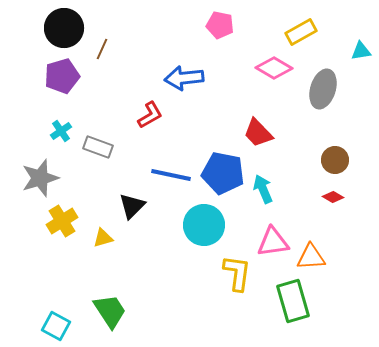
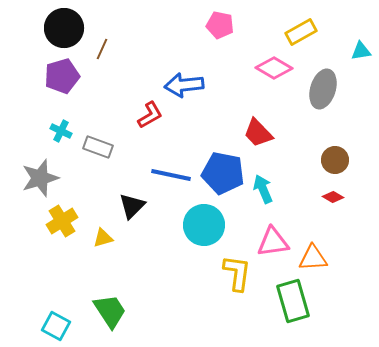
blue arrow: moved 7 px down
cyan cross: rotated 30 degrees counterclockwise
orange triangle: moved 2 px right, 1 px down
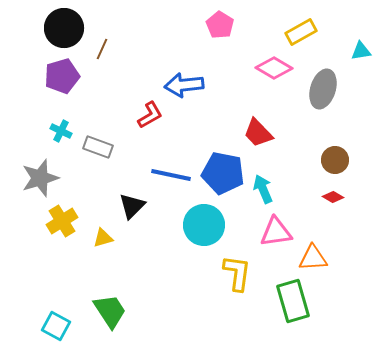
pink pentagon: rotated 20 degrees clockwise
pink triangle: moved 3 px right, 10 px up
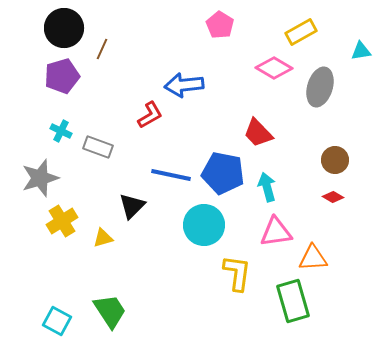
gray ellipse: moved 3 px left, 2 px up
cyan arrow: moved 4 px right, 2 px up; rotated 8 degrees clockwise
cyan square: moved 1 px right, 5 px up
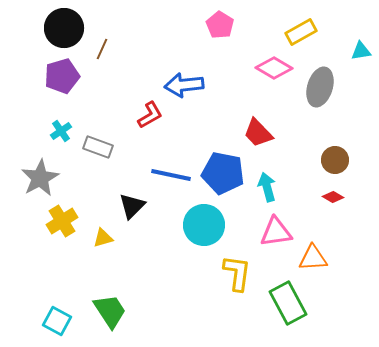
cyan cross: rotated 30 degrees clockwise
gray star: rotated 12 degrees counterclockwise
green rectangle: moved 5 px left, 2 px down; rotated 12 degrees counterclockwise
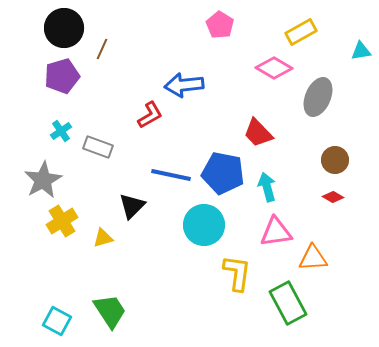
gray ellipse: moved 2 px left, 10 px down; rotated 6 degrees clockwise
gray star: moved 3 px right, 2 px down
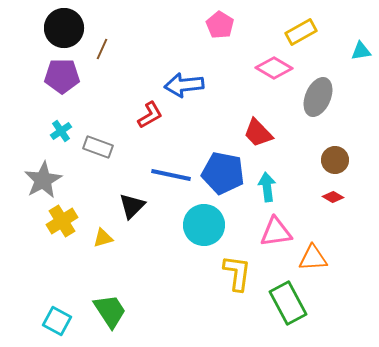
purple pentagon: rotated 16 degrees clockwise
cyan arrow: rotated 8 degrees clockwise
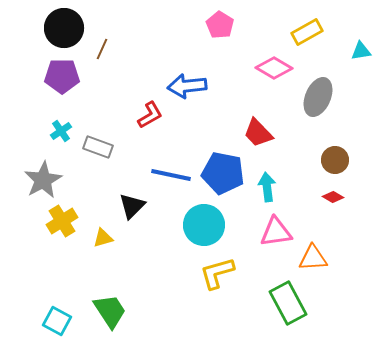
yellow rectangle: moved 6 px right
blue arrow: moved 3 px right, 1 px down
yellow L-shape: moved 20 px left; rotated 114 degrees counterclockwise
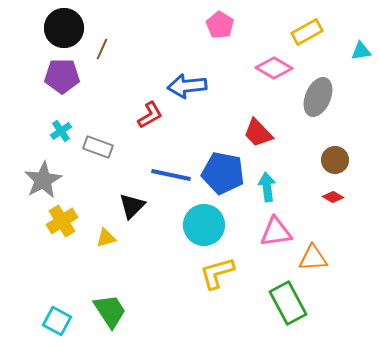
yellow triangle: moved 3 px right
